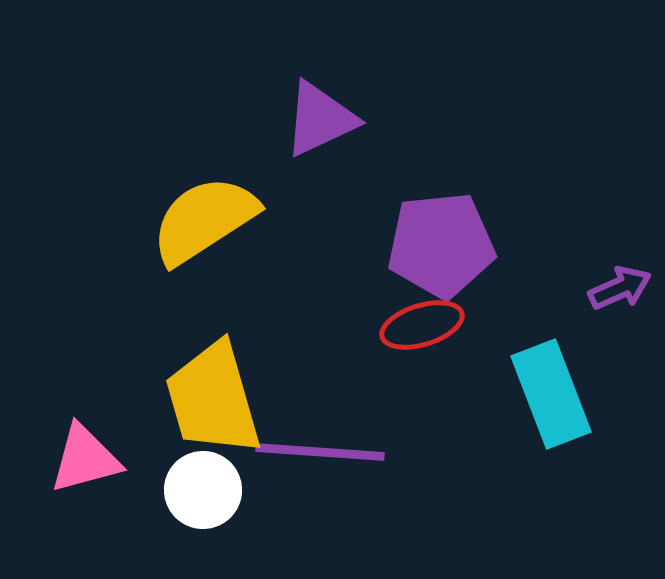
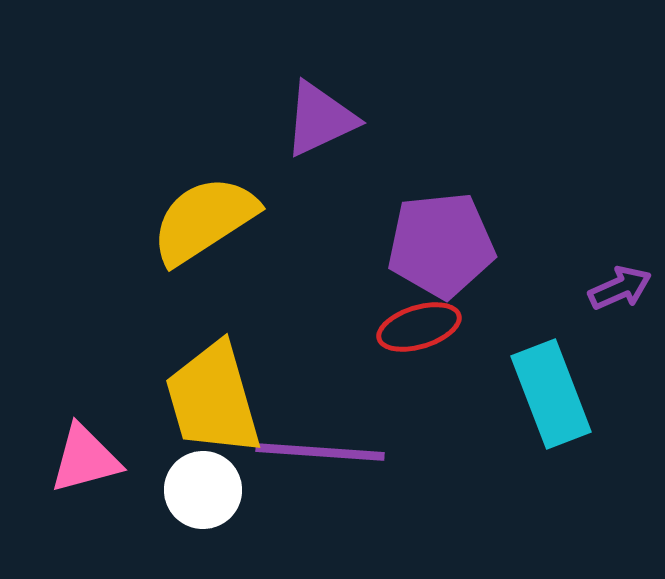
red ellipse: moved 3 px left, 2 px down
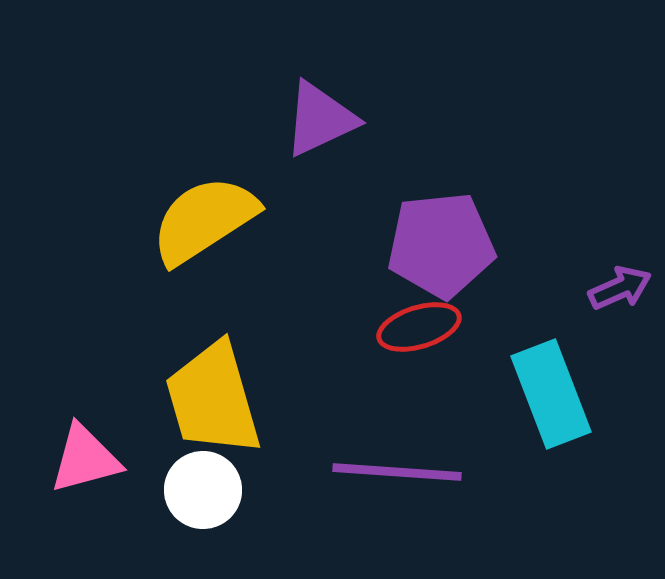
purple line: moved 77 px right, 20 px down
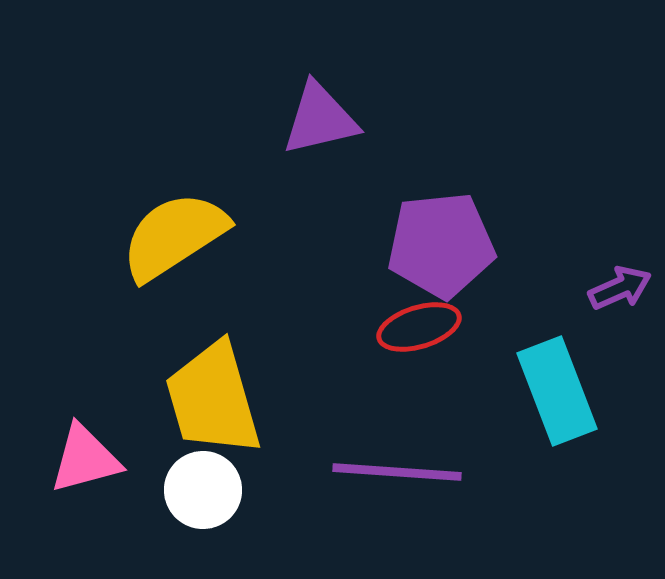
purple triangle: rotated 12 degrees clockwise
yellow semicircle: moved 30 px left, 16 px down
cyan rectangle: moved 6 px right, 3 px up
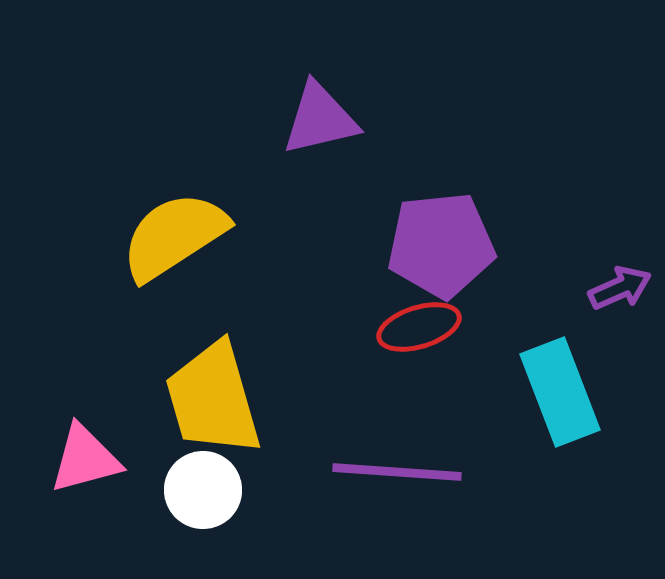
cyan rectangle: moved 3 px right, 1 px down
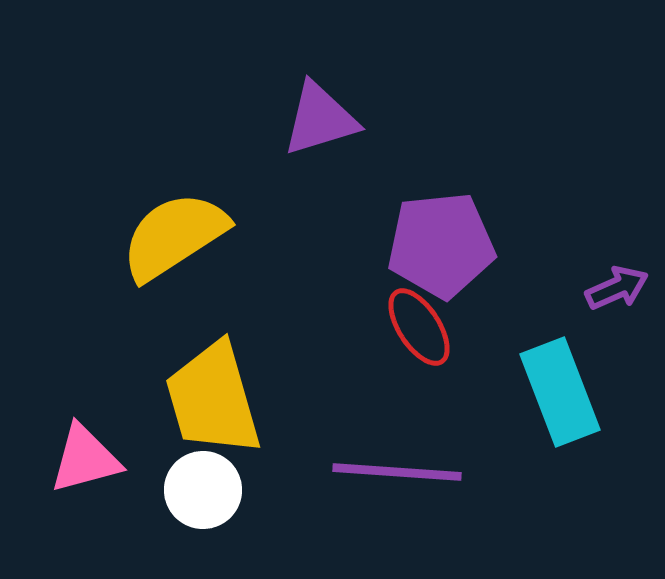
purple triangle: rotated 4 degrees counterclockwise
purple arrow: moved 3 px left
red ellipse: rotated 74 degrees clockwise
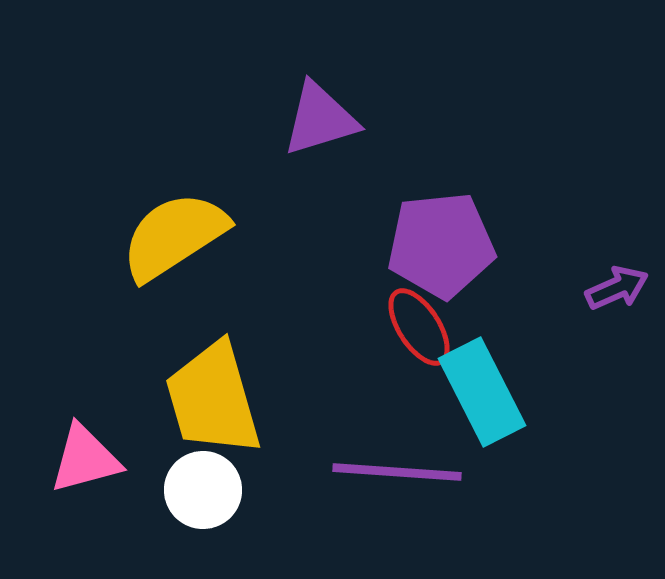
cyan rectangle: moved 78 px left; rotated 6 degrees counterclockwise
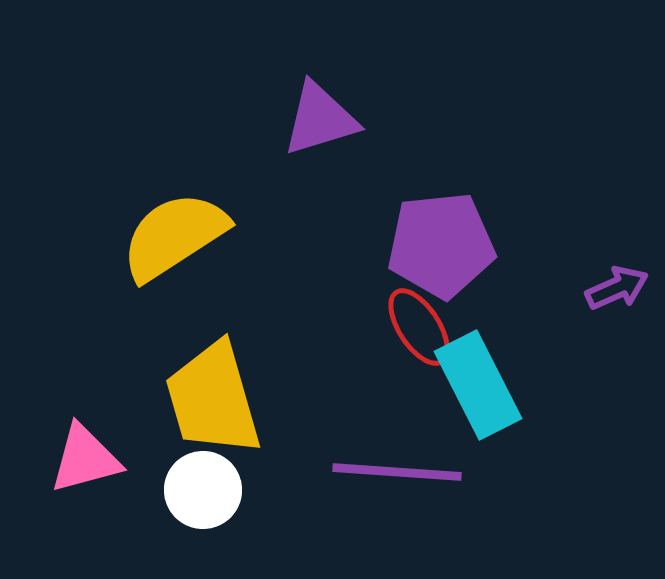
cyan rectangle: moved 4 px left, 7 px up
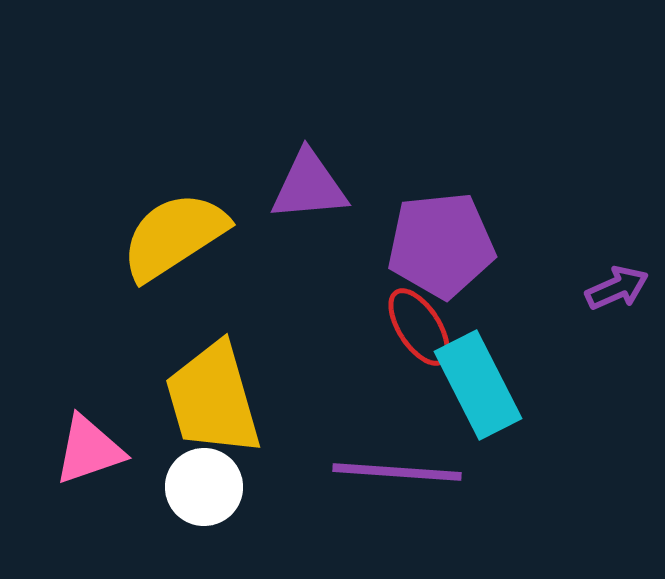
purple triangle: moved 11 px left, 67 px down; rotated 12 degrees clockwise
pink triangle: moved 4 px right, 9 px up; rotated 4 degrees counterclockwise
white circle: moved 1 px right, 3 px up
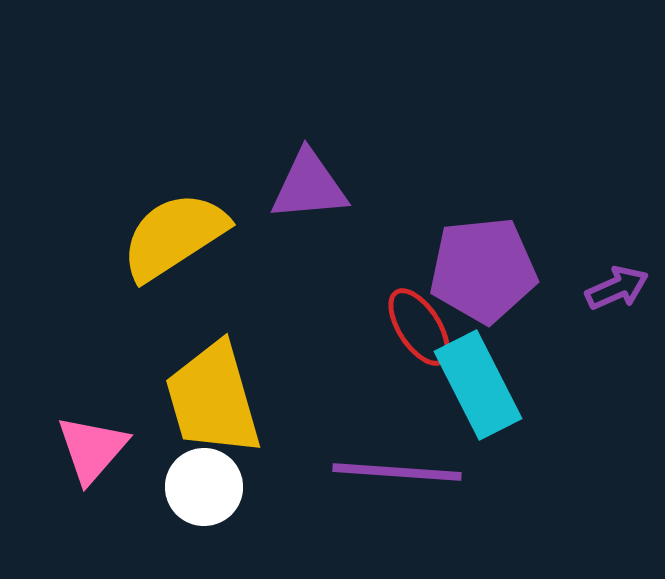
purple pentagon: moved 42 px right, 25 px down
pink triangle: moved 3 px right, 1 px up; rotated 30 degrees counterclockwise
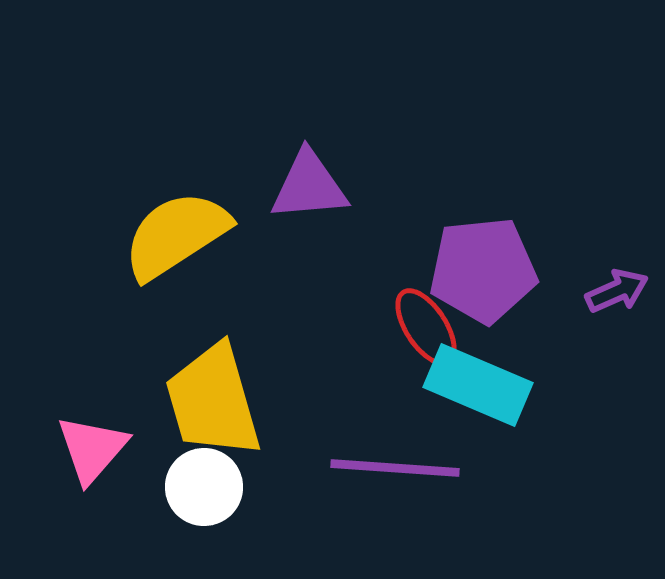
yellow semicircle: moved 2 px right, 1 px up
purple arrow: moved 3 px down
red ellipse: moved 7 px right
cyan rectangle: rotated 40 degrees counterclockwise
yellow trapezoid: moved 2 px down
purple line: moved 2 px left, 4 px up
